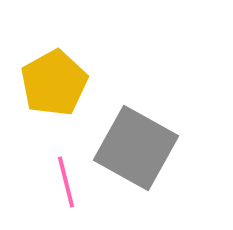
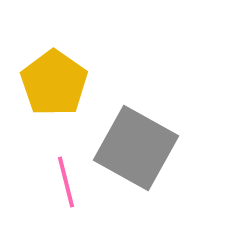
yellow pentagon: rotated 8 degrees counterclockwise
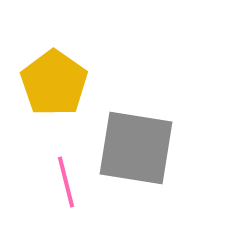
gray square: rotated 20 degrees counterclockwise
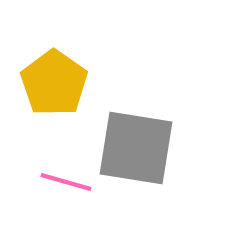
pink line: rotated 60 degrees counterclockwise
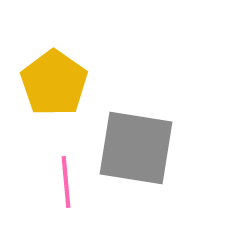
pink line: rotated 69 degrees clockwise
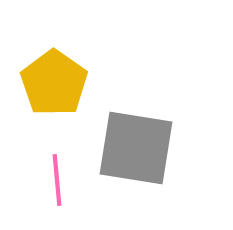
pink line: moved 9 px left, 2 px up
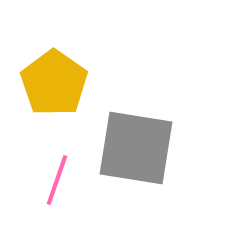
pink line: rotated 24 degrees clockwise
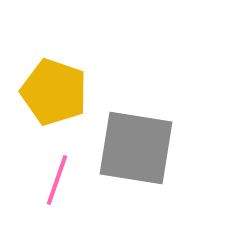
yellow pentagon: moved 9 px down; rotated 16 degrees counterclockwise
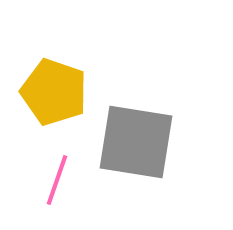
gray square: moved 6 px up
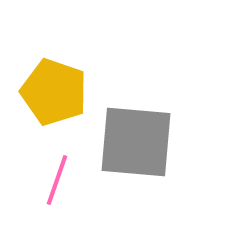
gray square: rotated 4 degrees counterclockwise
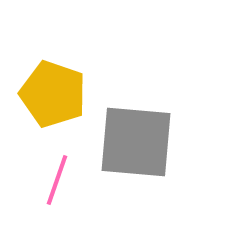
yellow pentagon: moved 1 px left, 2 px down
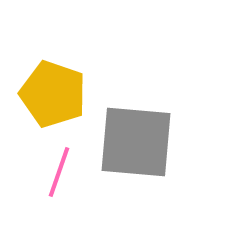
pink line: moved 2 px right, 8 px up
